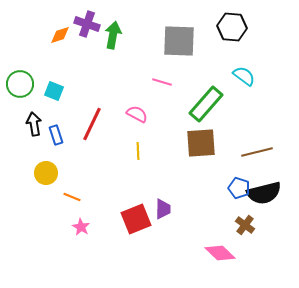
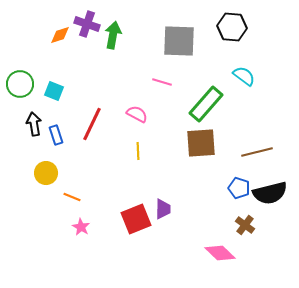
black semicircle: moved 6 px right
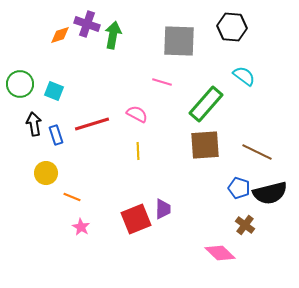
red line: rotated 48 degrees clockwise
brown square: moved 4 px right, 2 px down
brown line: rotated 40 degrees clockwise
